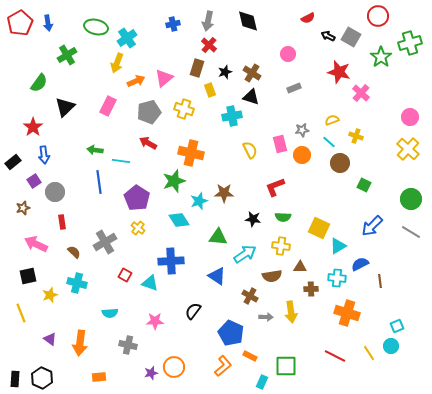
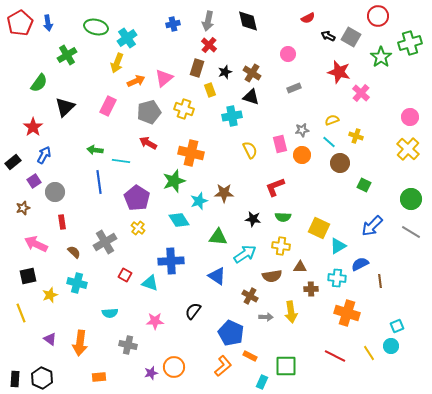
blue arrow at (44, 155): rotated 144 degrees counterclockwise
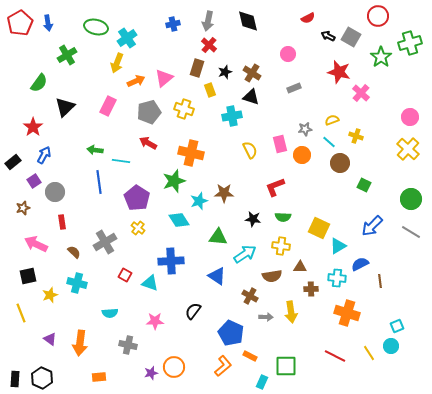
gray star at (302, 130): moved 3 px right, 1 px up
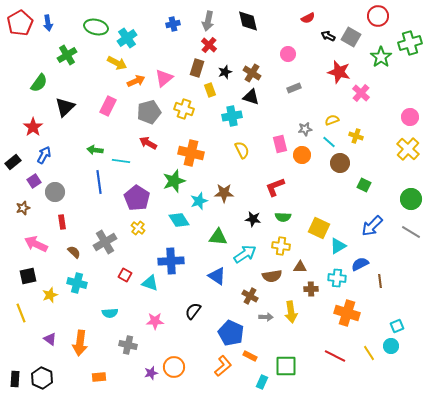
yellow arrow at (117, 63): rotated 84 degrees counterclockwise
yellow semicircle at (250, 150): moved 8 px left
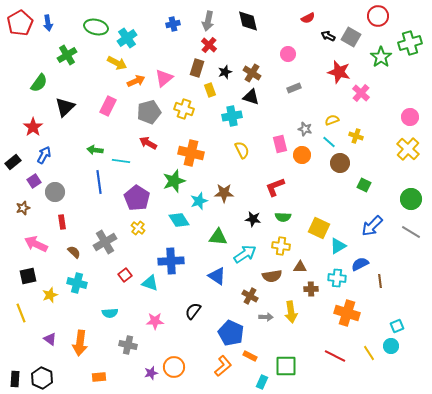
gray star at (305, 129): rotated 24 degrees clockwise
red square at (125, 275): rotated 24 degrees clockwise
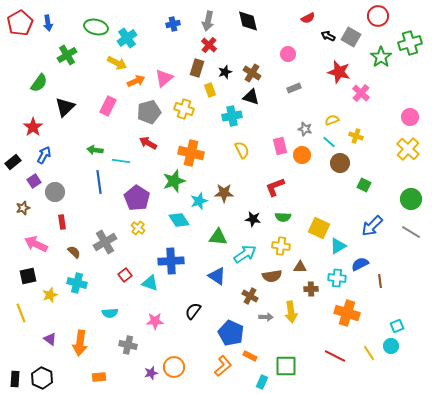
pink rectangle at (280, 144): moved 2 px down
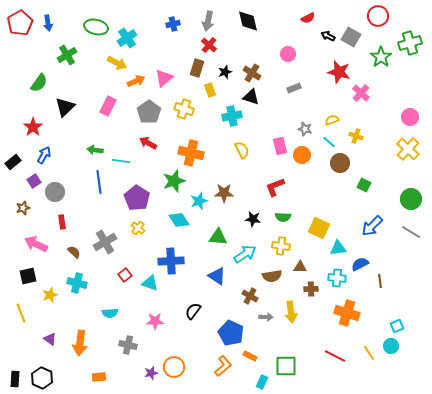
gray pentagon at (149, 112): rotated 20 degrees counterclockwise
cyan triangle at (338, 246): moved 2 px down; rotated 24 degrees clockwise
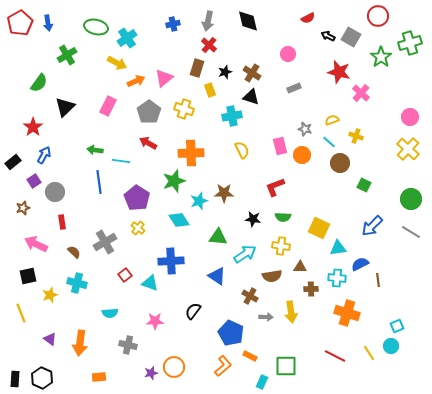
orange cross at (191, 153): rotated 15 degrees counterclockwise
brown line at (380, 281): moved 2 px left, 1 px up
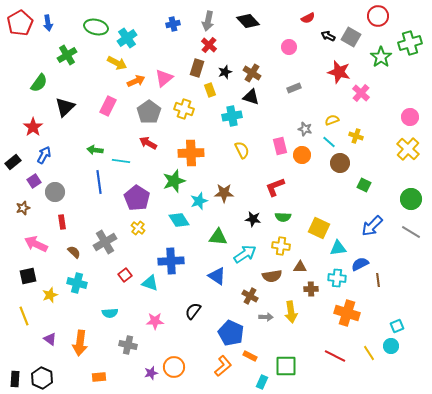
black diamond at (248, 21): rotated 30 degrees counterclockwise
pink circle at (288, 54): moved 1 px right, 7 px up
yellow line at (21, 313): moved 3 px right, 3 px down
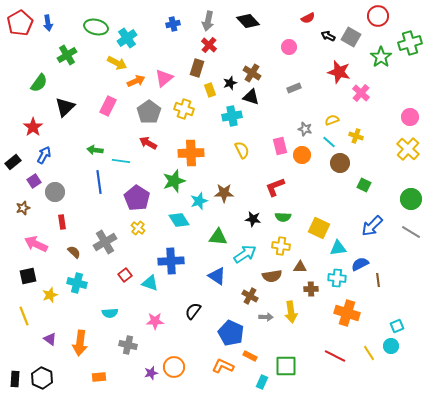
black star at (225, 72): moved 5 px right, 11 px down
orange L-shape at (223, 366): rotated 115 degrees counterclockwise
